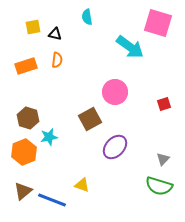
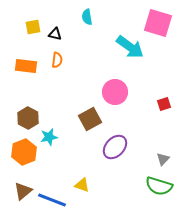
orange rectangle: rotated 25 degrees clockwise
brown hexagon: rotated 10 degrees clockwise
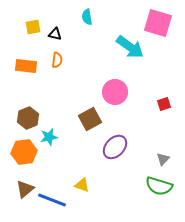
brown hexagon: rotated 10 degrees clockwise
orange hexagon: rotated 15 degrees clockwise
brown triangle: moved 2 px right, 2 px up
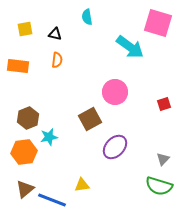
yellow square: moved 8 px left, 2 px down
orange rectangle: moved 8 px left
yellow triangle: rotated 28 degrees counterclockwise
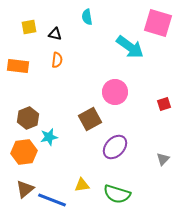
yellow square: moved 4 px right, 2 px up
green semicircle: moved 42 px left, 8 px down
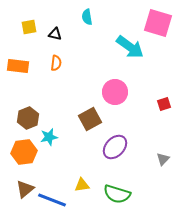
orange semicircle: moved 1 px left, 3 px down
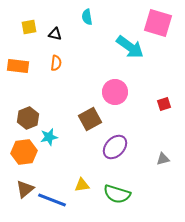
gray triangle: rotated 32 degrees clockwise
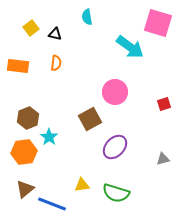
yellow square: moved 2 px right, 1 px down; rotated 28 degrees counterclockwise
cyan star: rotated 24 degrees counterclockwise
green semicircle: moved 1 px left, 1 px up
blue line: moved 4 px down
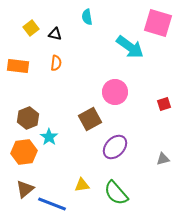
green semicircle: rotated 32 degrees clockwise
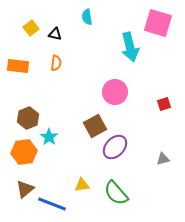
cyan arrow: rotated 40 degrees clockwise
brown square: moved 5 px right, 7 px down
